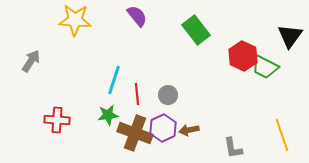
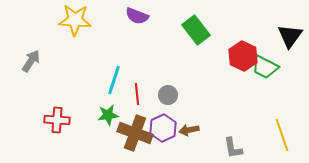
purple semicircle: rotated 150 degrees clockwise
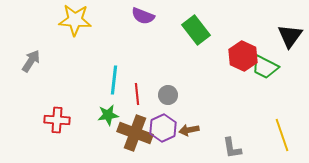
purple semicircle: moved 6 px right
cyan line: rotated 12 degrees counterclockwise
gray L-shape: moved 1 px left
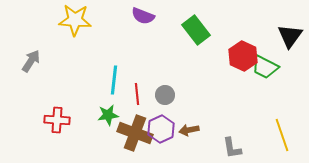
gray circle: moved 3 px left
purple hexagon: moved 2 px left, 1 px down
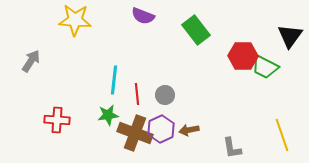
red hexagon: rotated 24 degrees counterclockwise
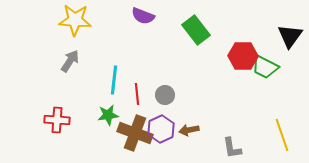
gray arrow: moved 39 px right
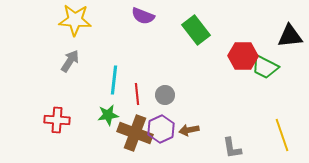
black triangle: rotated 48 degrees clockwise
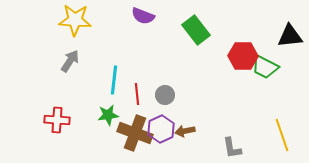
brown arrow: moved 4 px left, 1 px down
